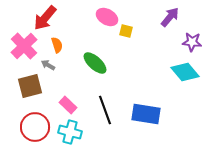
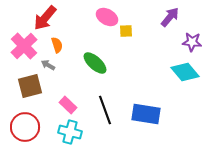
yellow square: rotated 16 degrees counterclockwise
red circle: moved 10 px left
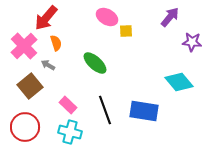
red arrow: moved 1 px right
orange semicircle: moved 1 px left, 2 px up
cyan diamond: moved 6 px left, 10 px down
brown square: rotated 25 degrees counterclockwise
blue rectangle: moved 2 px left, 3 px up
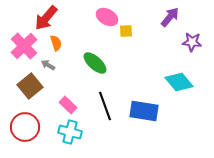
black line: moved 4 px up
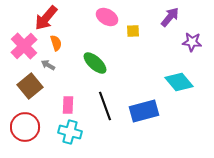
yellow square: moved 7 px right
pink rectangle: rotated 48 degrees clockwise
blue rectangle: rotated 24 degrees counterclockwise
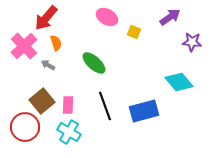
purple arrow: rotated 15 degrees clockwise
yellow square: moved 1 px right, 1 px down; rotated 24 degrees clockwise
green ellipse: moved 1 px left
brown square: moved 12 px right, 15 px down
cyan cross: moved 1 px left; rotated 15 degrees clockwise
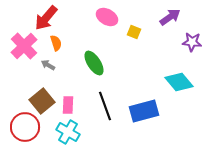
green ellipse: rotated 15 degrees clockwise
cyan cross: moved 1 px left
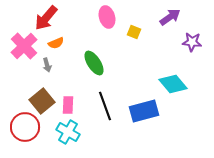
pink ellipse: rotated 45 degrees clockwise
orange semicircle: rotated 84 degrees clockwise
gray arrow: moved 1 px left; rotated 136 degrees counterclockwise
cyan diamond: moved 6 px left, 2 px down
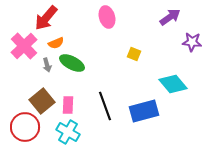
yellow square: moved 22 px down
green ellipse: moved 22 px left; rotated 30 degrees counterclockwise
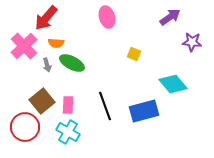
orange semicircle: rotated 28 degrees clockwise
